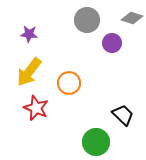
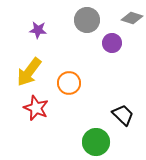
purple star: moved 9 px right, 4 px up
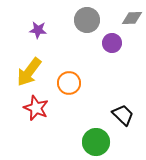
gray diamond: rotated 20 degrees counterclockwise
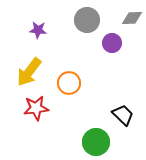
red star: rotated 30 degrees counterclockwise
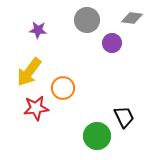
gray diamond: rotated 10 degrees clockwise
orange circle: moved 6 px left, 5 px down
black trapezoid: moved 1 px right, 2 px down; rotated 20 degrees clockwise
green circle: moved 1 px right, 6 px up
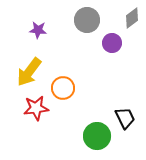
gray diamond: rotated 45 degrees counterclockwise
black trapezoid: moved 1 px right, 1 px down
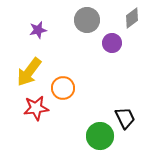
purple star: rotated 18 degrees counterclockwise
green circle: moved 3 px right
